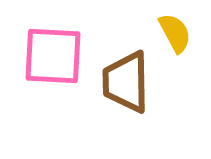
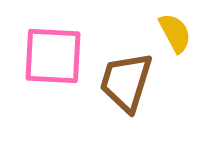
brown trapezoid: rotated 18 degrees clockwise
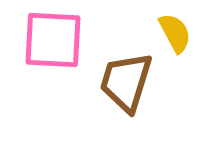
pink square: moved 16 px up
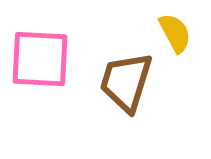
pink square: moved 13 px left, 19 px down
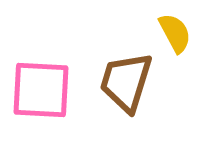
pink square: moved 1 px right, 31 px down
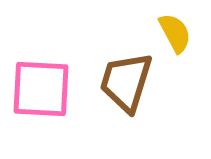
pink square: moved 1 px up
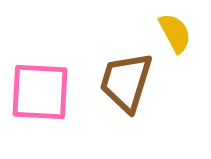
pink square: moved 1 px left, 3 px down
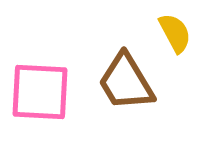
brown trapezoid: rotated 48 degrees counterclockwise
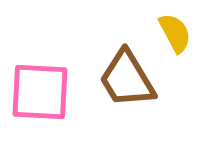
brown trapezoid: moved 1 px right, 3 px up
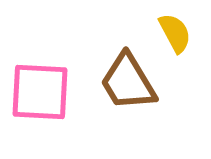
brown trapezoid: moved 1 px right, 3 px down
